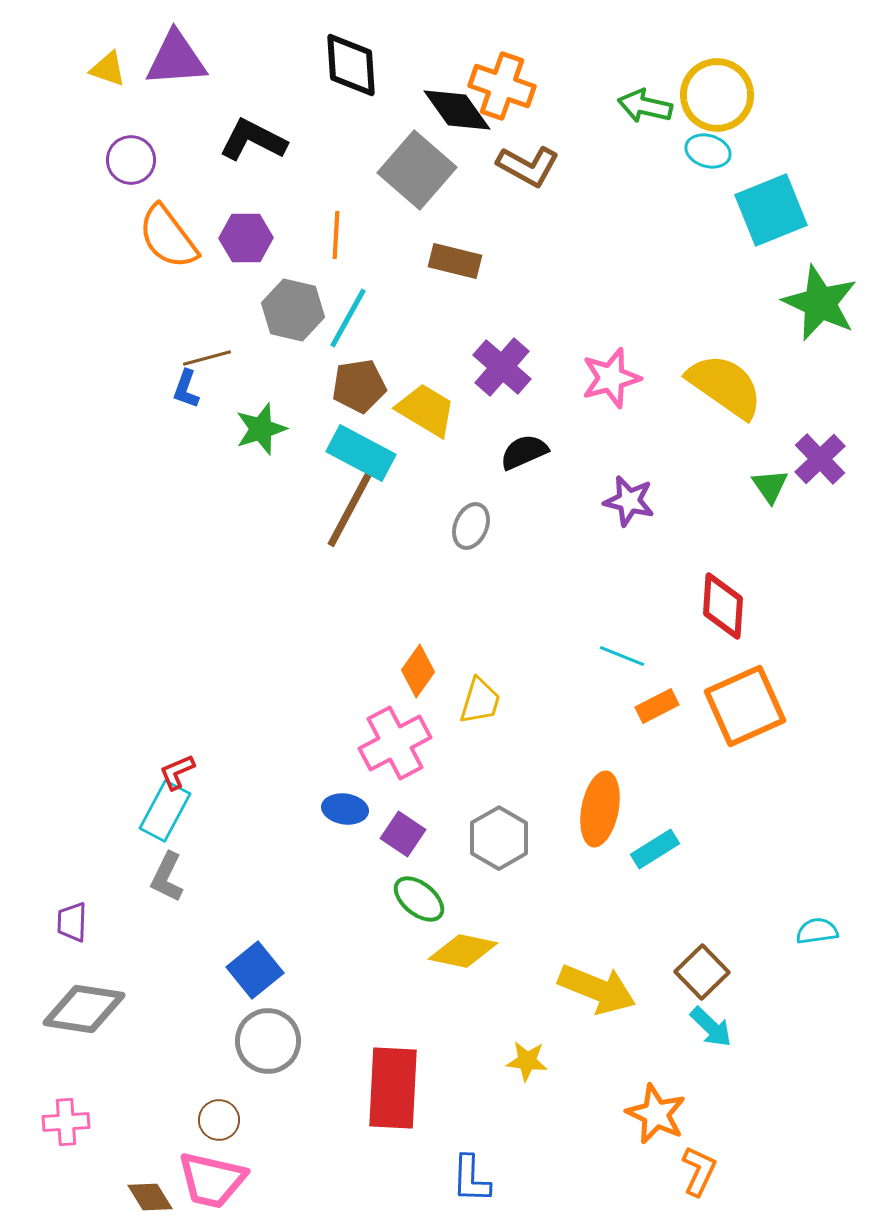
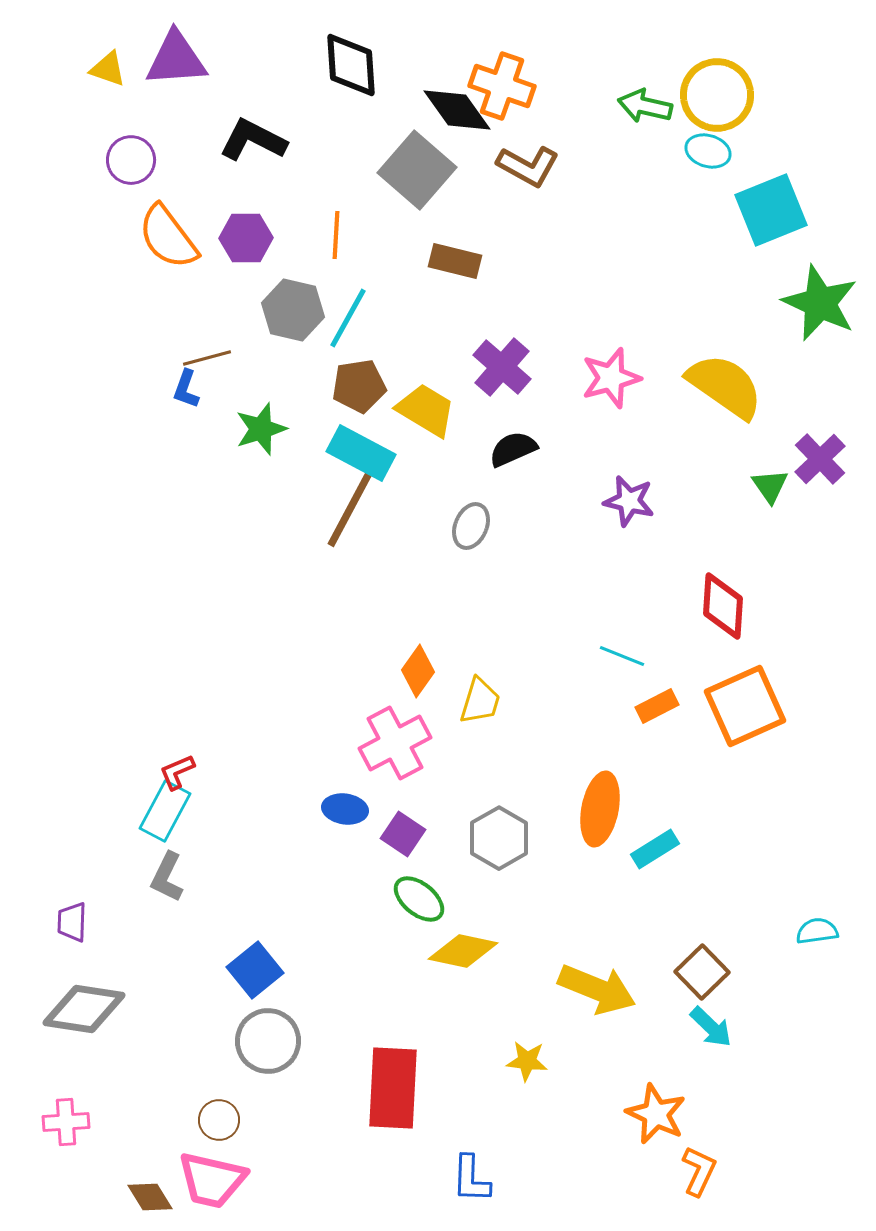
black semicircle at (524, 452): moved 11 px left, 3 px up
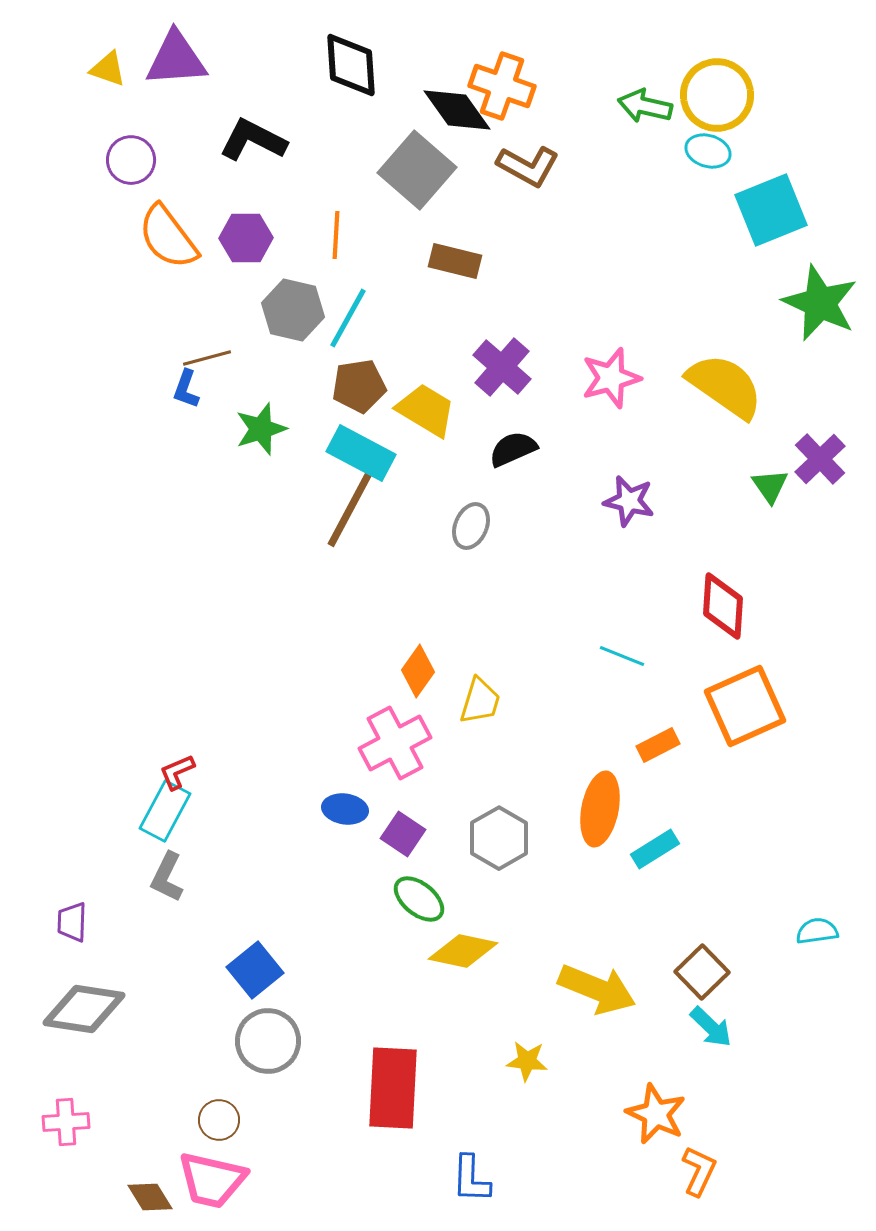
orange rectangle at (657, 706): moved 1 px right, 39 px down
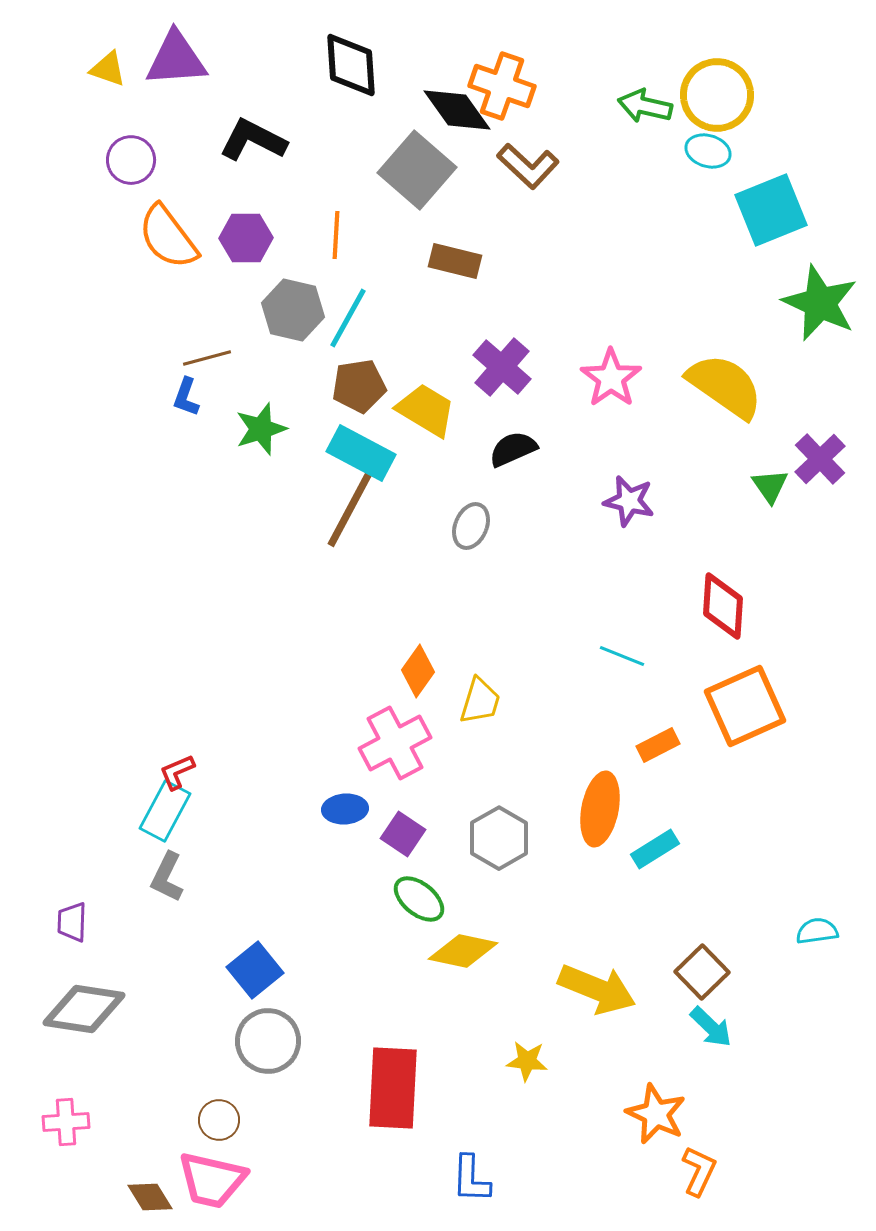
brown L-shape at (528, 166): rotated 14 degrees clockwise
pink star at (611, 378): rotated 20 degrees counterclockwise
blue L-shape at (186, 389): moved 8 px down
blue ellipse at (345, 809): rotated 12 degrees counterclockwise
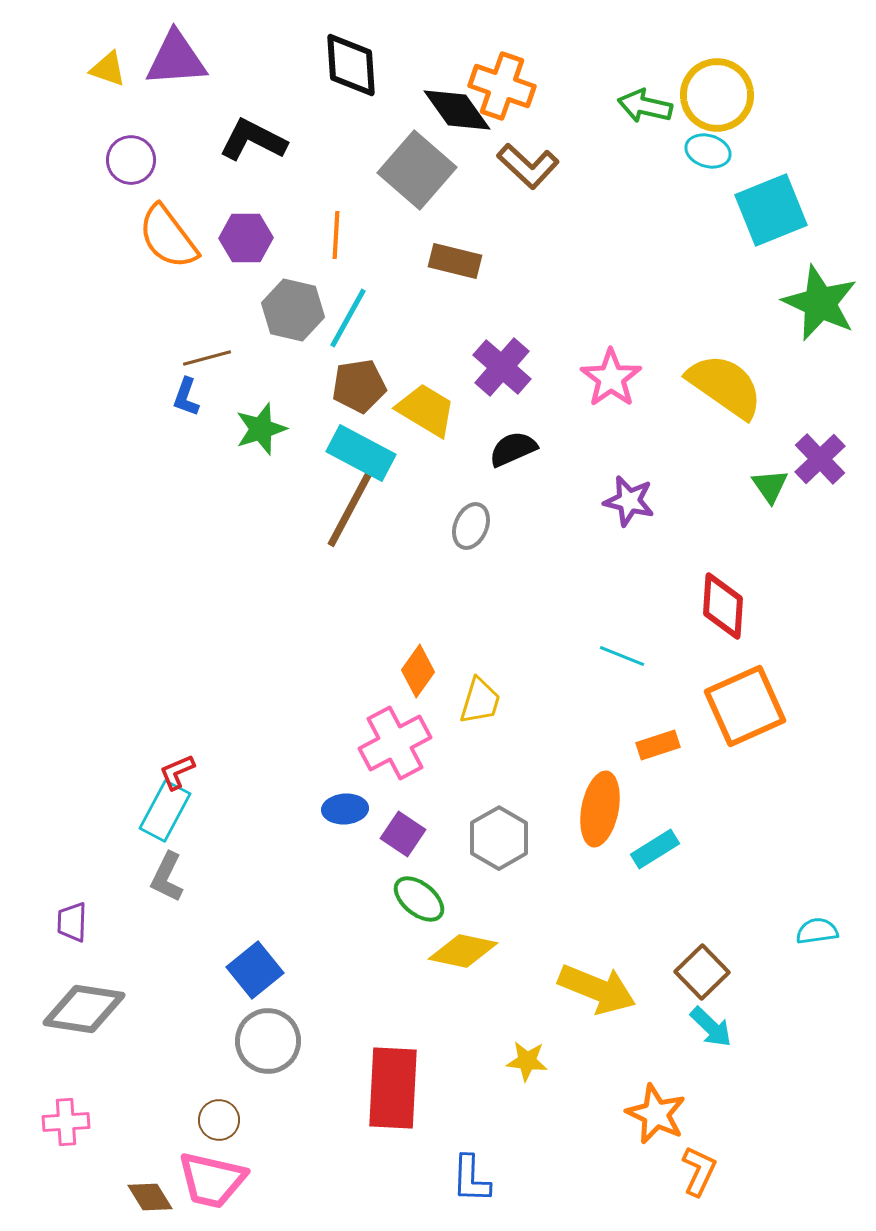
orange rectangle at (658, 745): rotated 9 degrees clockwise
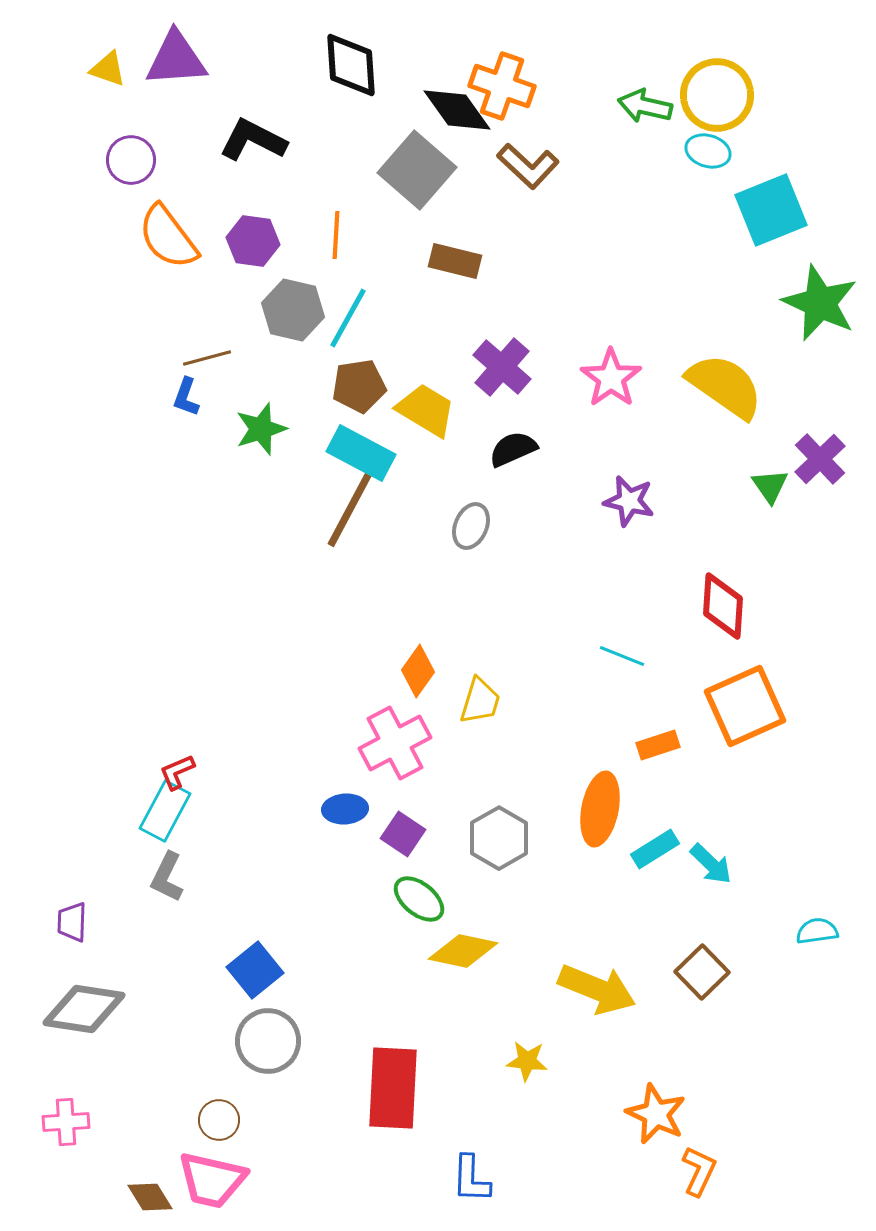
purple hexagon at (246, 238): moved 7 px right, 3 px down; rotated 9 degrees clockwise
cyan arrow at (711, 1027): moved 163 px up
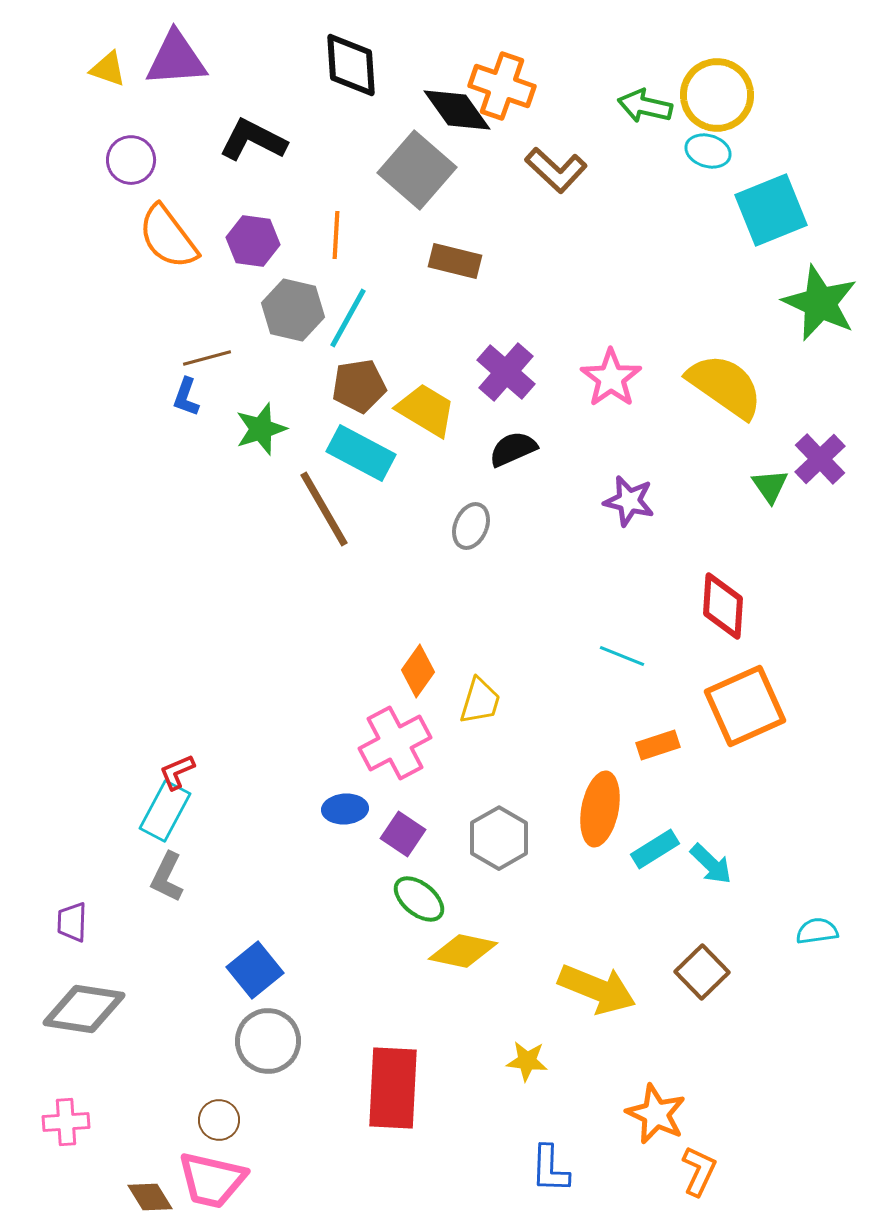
brown L-shape at (528, 166): moved 28 px right, 4 px down
purple cross at (502, 367): moved 4 px right, 5 px down
brown line at (350, 509): moved 26 px left; rotated 58 degrees counterclockwise
blue L-shape at (471, 1179): moved 79 px right, 10 px up
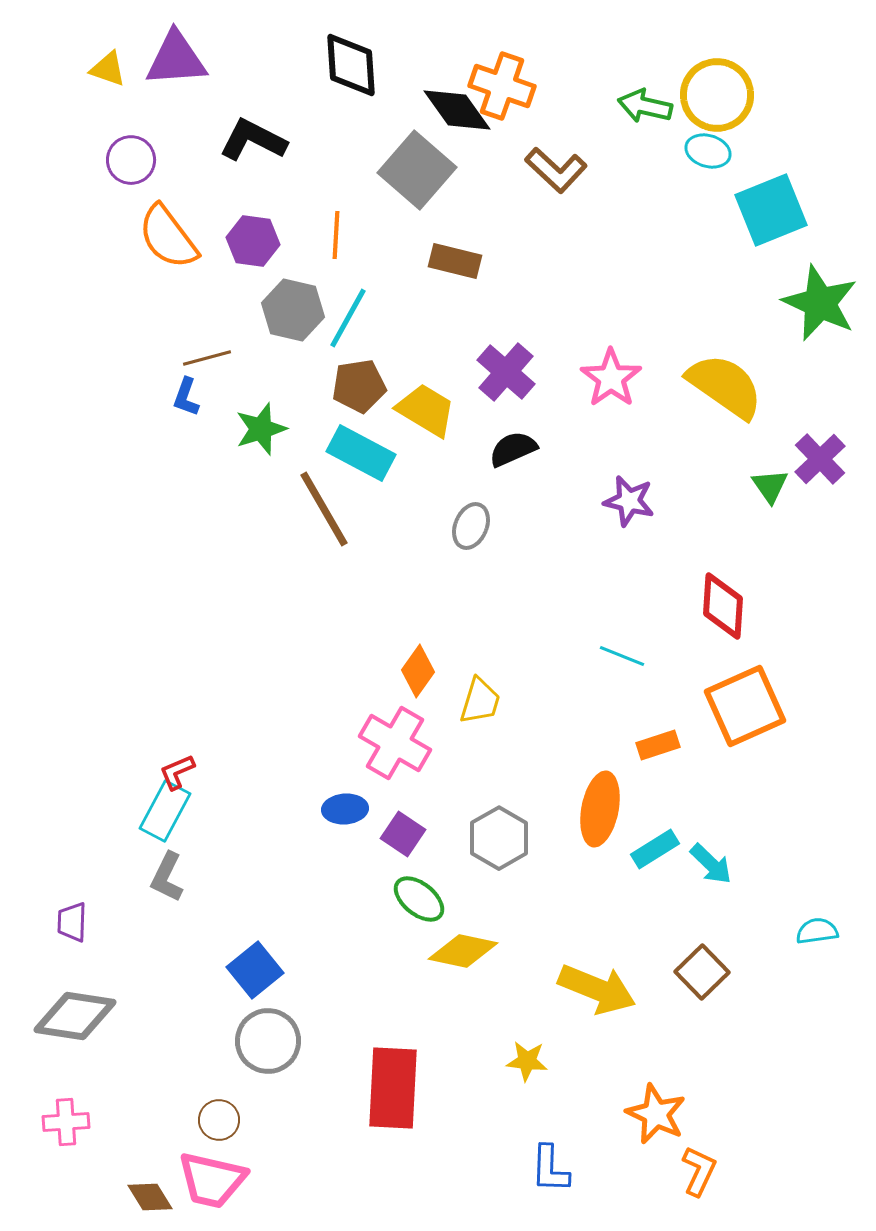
pink cross at (395, 743): rotated 32 degrees counterclockwise
gray diamond at (84, 1009): moved 9 px left, 7 px down
